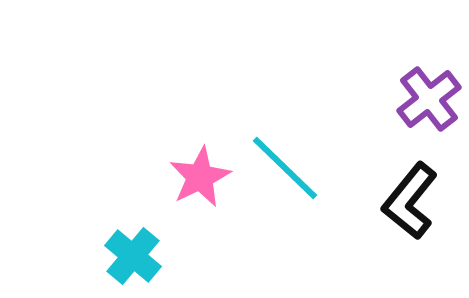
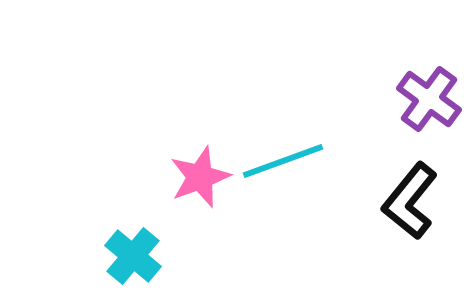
purple cross: rotated 16 degrees counterclockwise
cyan line: moved 2 px left, 7 px up; rotated 64 degrees counterclockwise
pink star: rotated 6 degrees clockwise
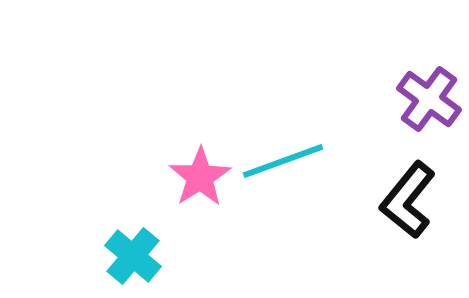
pink star: rotated 12 degrees counterclockwise
black L-shape: moved 2 px left, 1 px up
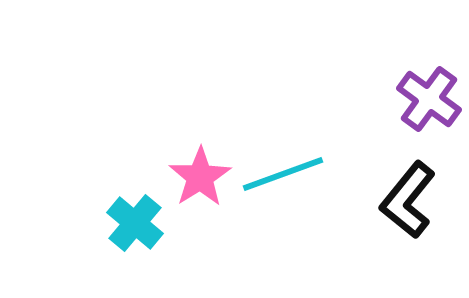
cyan line: moved 13 px down
cyan cross: moved 2 px right, 33 px up
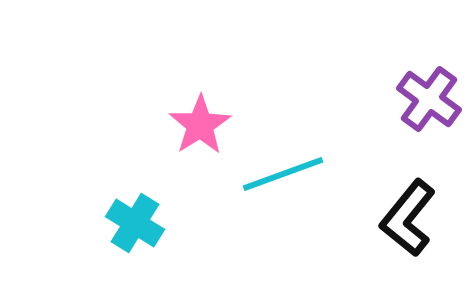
pink star: moved 52 px up
black L-shape: moved 18 px down
cyan cross: rotated 8 degrees counterclockwise
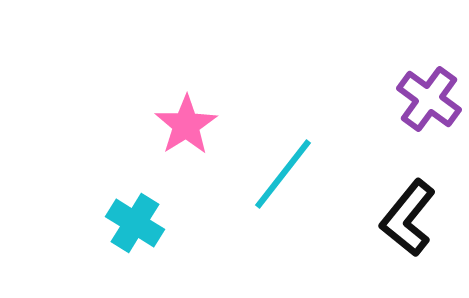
pink star: moved 14 px left
cyan line: rotated 32 degrees counterclockwise
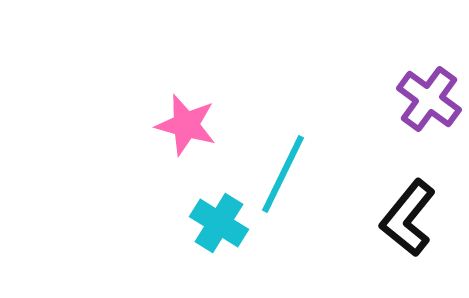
pink star: rotated 24 degrees counterclockwise
cyan line: rotated 12 degrees counterclockwise
cyan cross: moved 84 px right
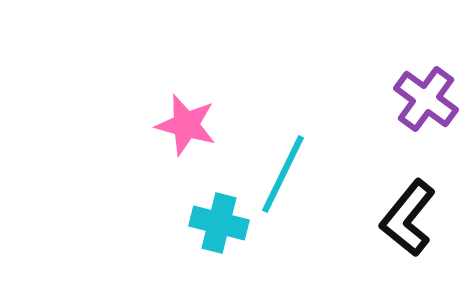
purple cross: moved 3 px left
cyan cross: rotated 18 degrees counterclockwise
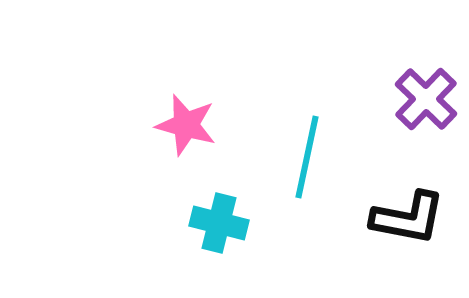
purple cross: rotated 8 degrees clockwise
cyan line: moved 24 px right, 17 px up; rotated 14 degrees counterclockwise
black L-shape: rotated 118 degrees counterclockwise
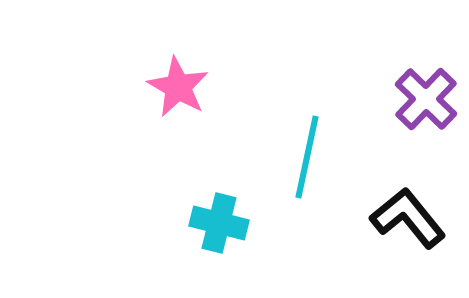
pink star: moved 8 px left, 38 px up; rotated 14 degrees clockwise
black L-shape: rotated 140 degrees counterclockwise
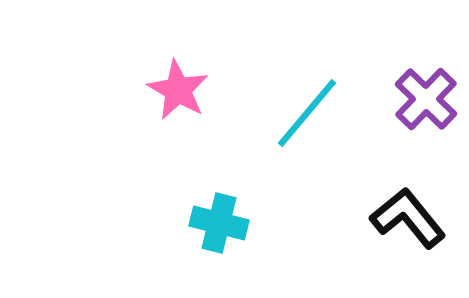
pink star: moved 3 px down
cyan line: moved 44 px up; rotated 28 degrees clockwise
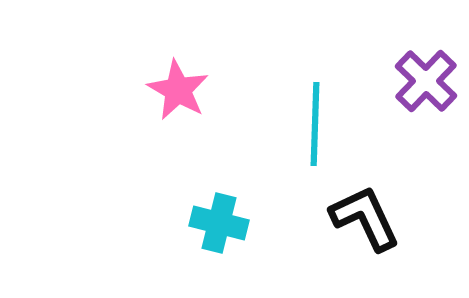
purple cross: moved 18 px up
cyan line: moved 8 px right, 11 px down; rotated 38 degrees counterclockwise
black L-shape: moved 43 px left; rotated 14 degrees clockwise
